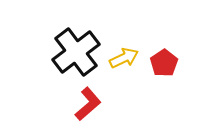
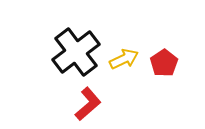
yellow arrow: moved 1 px down
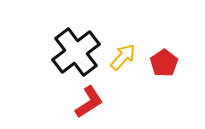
yellow arrow: moved 1 px left, 2 px up; rotated 24 degrees counterclockwise
red L-shape: moved 1 px right, 2 px up; rotated 8 degrees clockwise
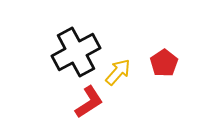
black cross: rotated 9 degrees clockwise
yellow arrow: moved 5 px left, 15 px down
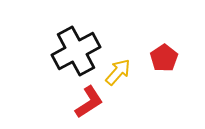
black cross: moved 1 px up
red pentagon: moved 5 px up
